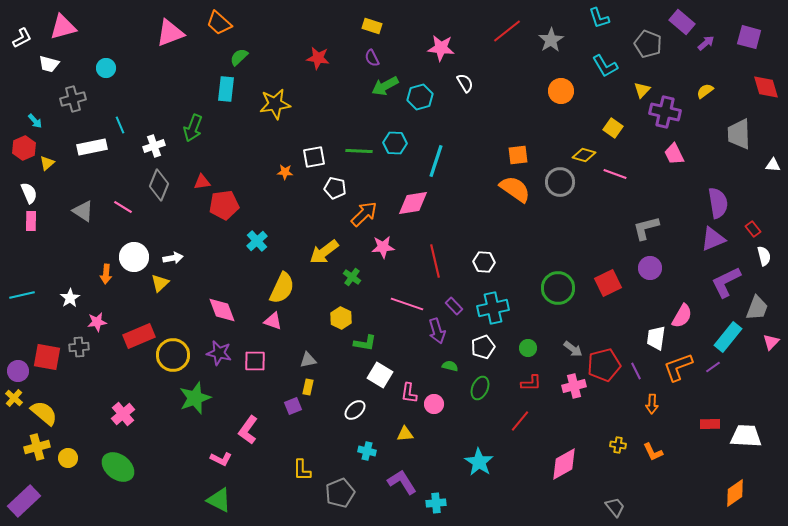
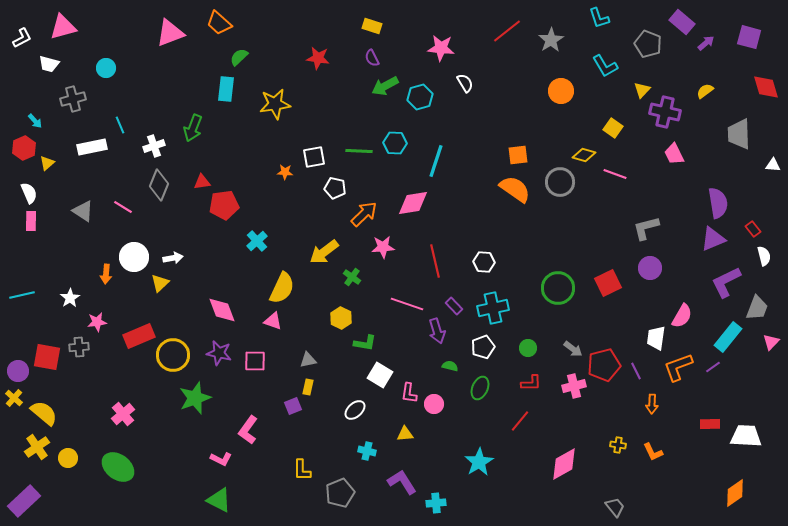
yellow cross at (37, 447): rotated 20 degrees counterclockwise
cyan star at (479, 462): rotated 8 degrees clockwise
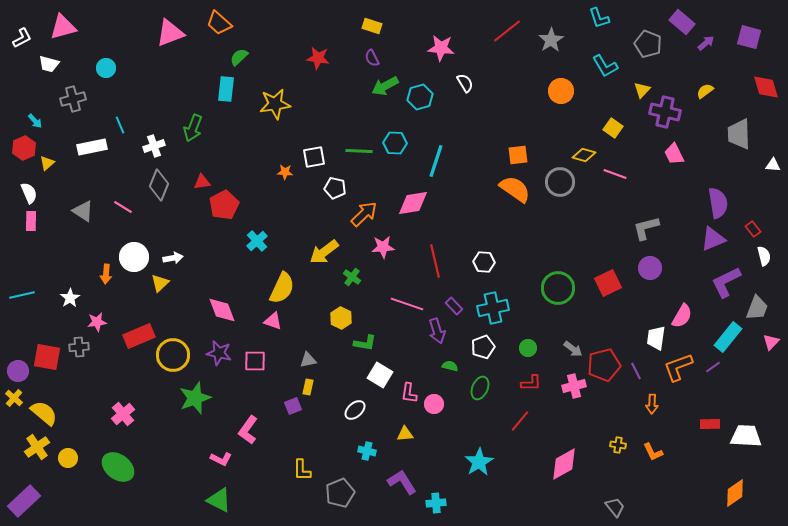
red pentagon at (224, 205): rotated 20 degrees counterclockwise
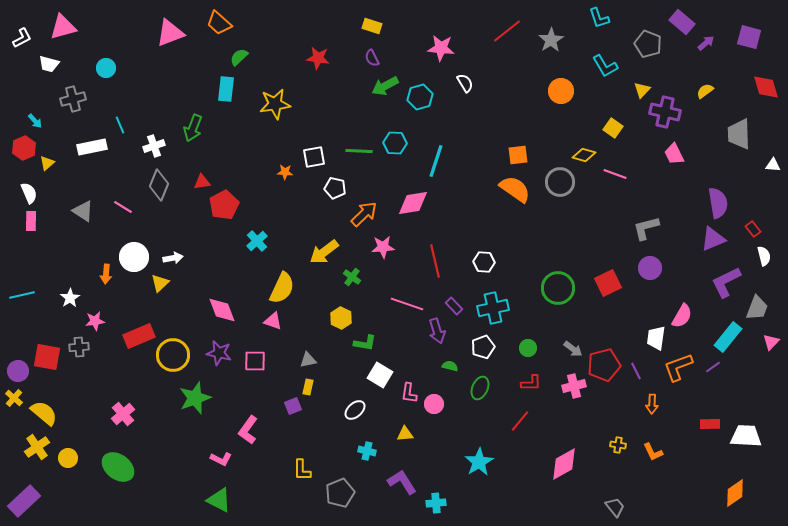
pink star at (97, 322): moved 2 px left, 1 px up
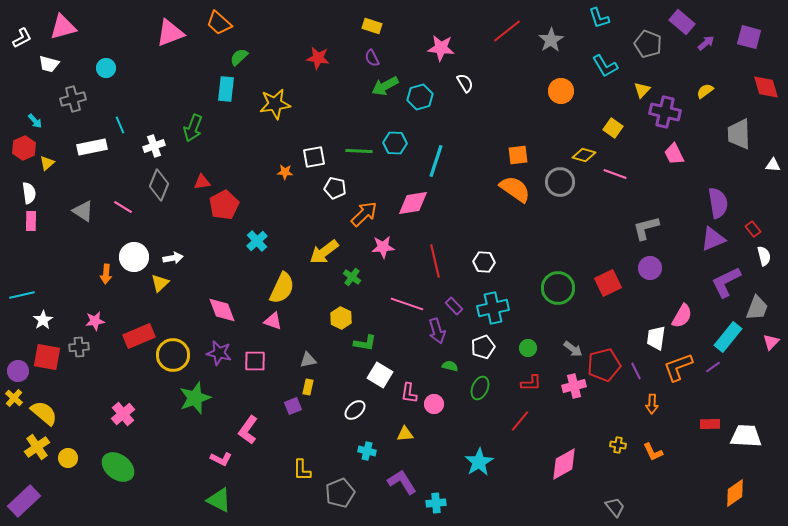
white semicircle at (29, 193): rotated 15 degrees clockwise
white star at (70, 298): moved 27 px left, 22 px down
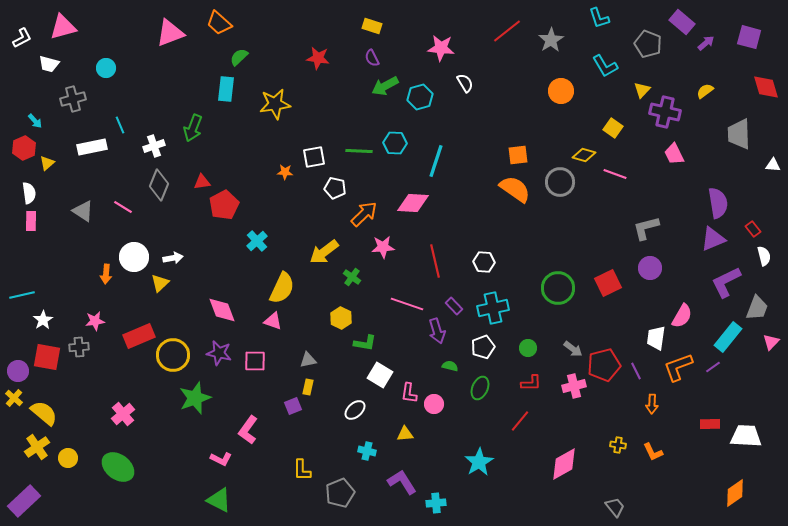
pink diamond at (413, 203): rotated 12 degrees clockwise
